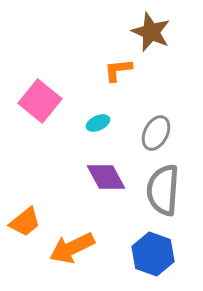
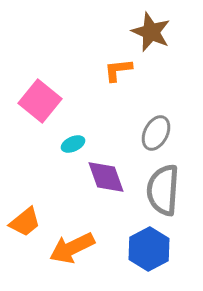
cyan ellipse: moved 25 px left, 21 px down
purple diamond: rotated 9 degrees clockwise
blue hexagon: moved 4 px left, 5 px up; rotated 12 degrees clockwise
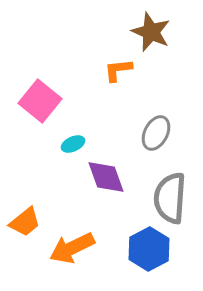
gray semicircle: moved 7 px right, 8 px down
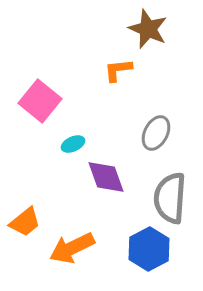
brown star: moved 3 px left, 3 px up
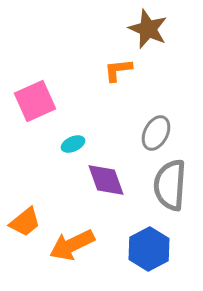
pink square: moved 5 px left; rotated 27 degrees clockwise
purple diamond: moved 3 px down
gray semicircle: moved 13 px up
orange arrow: moved 3 px up
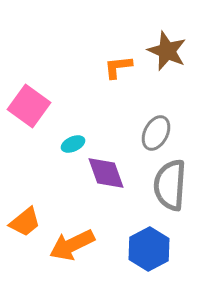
brown star: moved 19 px right, 22 px down
orange L-shape: moved 3 px up
pink square: moved 6 px left, 5 px down; rotated 30 degrees counterclockwise
purple diamond: moved 7 px up
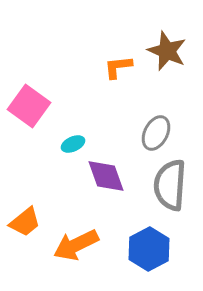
purple diamond: moved 3 px down
orange arrow: moved 4 px right
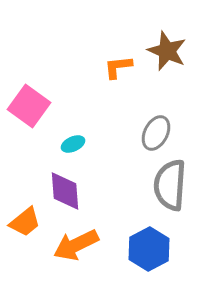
purple diamond: moved 41 px left, 15 px down; rotated 15 degrees clockwise
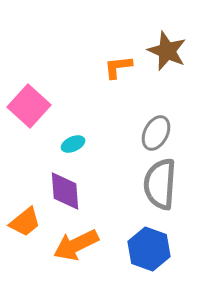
pink square: rotated 6 degrees clockwise
gray semicircle: moved 10 px left, 1 px up
blue hexagon: rotated 12 degrees counterclockwise
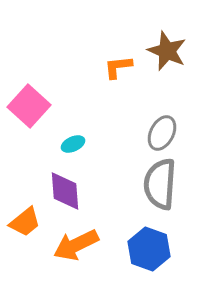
gray ellipse: moved 6 px right
